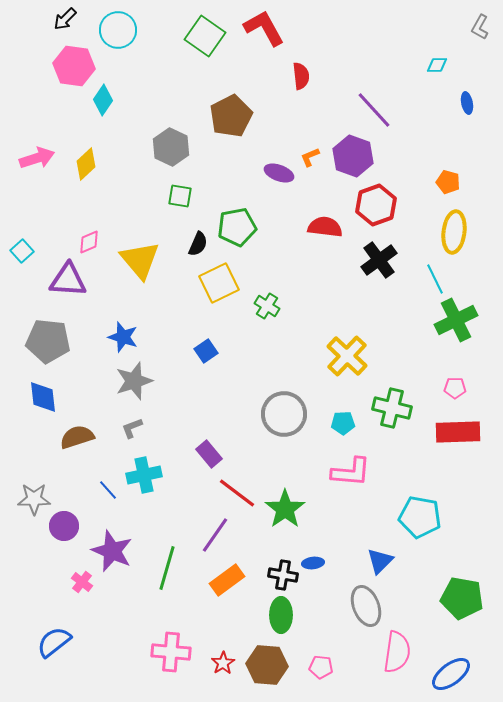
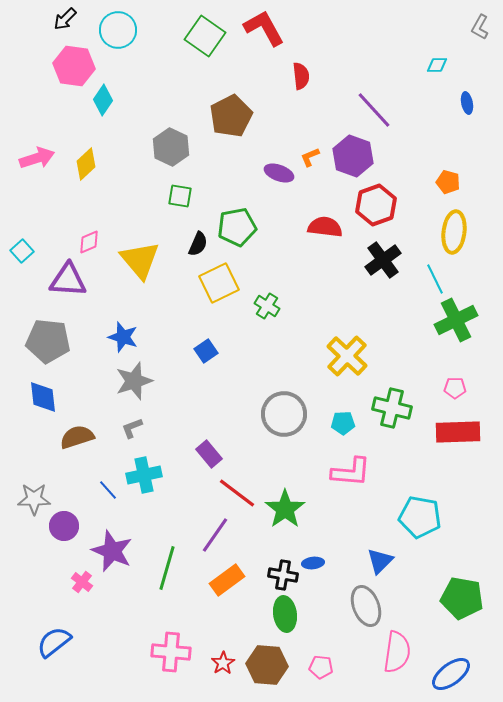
black cross at (379, 260): moved 4 px right
green ellipse at (281, 615): moved 4 px right, 1 px up; rotated 8 degrees counterclockwise
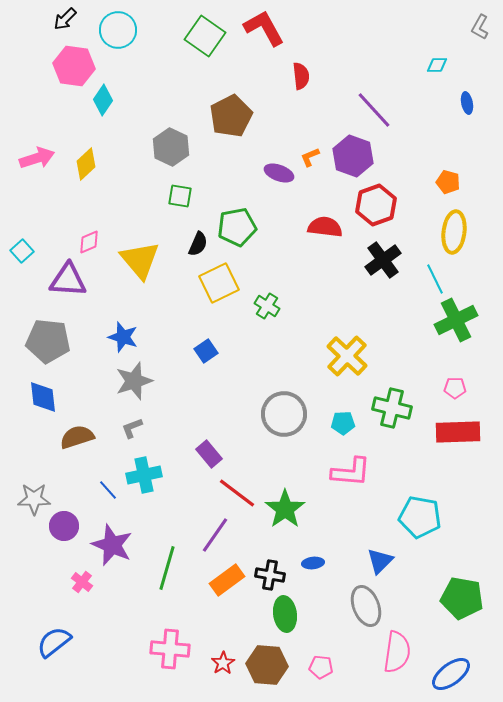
purple star at (112, 551): moved 6 px up
black cross at (283, 575): moved 13 px left
pink cross at (171, 652): moved 1 px left, 3 px up
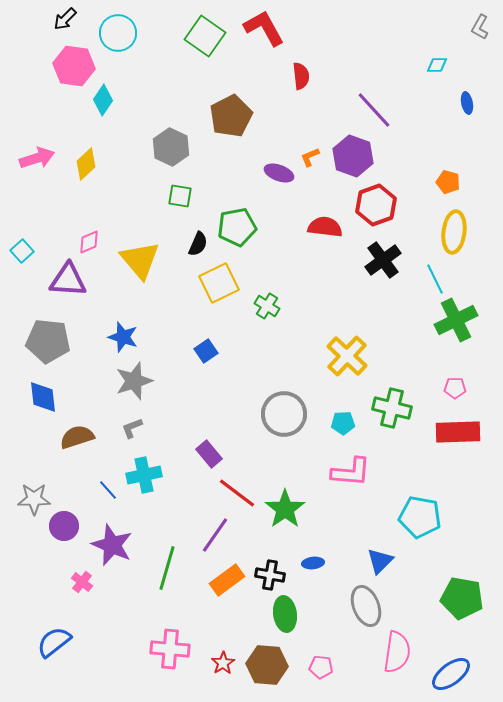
cyan circle at (118, 30): moved 3 px down
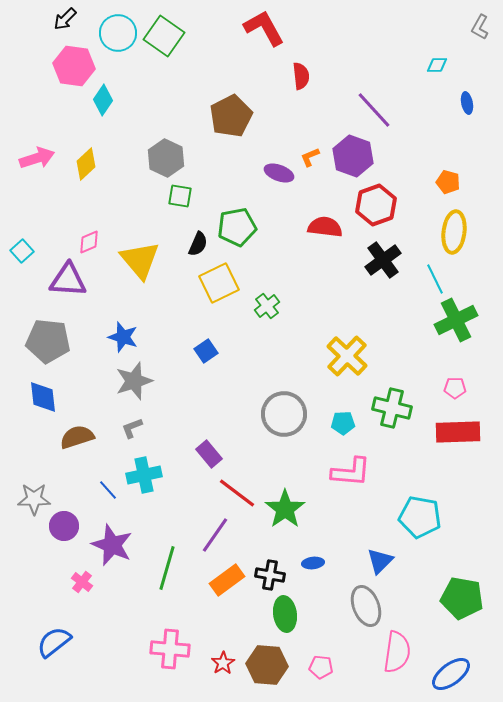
green square at (205, 36): moved 41 px left
gray hexagon at (171, 147): moved 5 px left, 11 px down
green cross at (267, 306): rotated 20 degrees clockwise
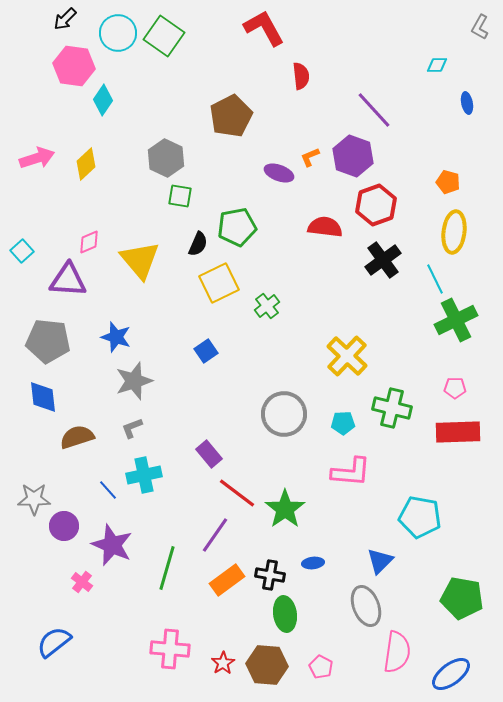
blue star at (123, 337): moved 7 px left
pink pentagon at (321, 667): rotated 20 degrees clockwise
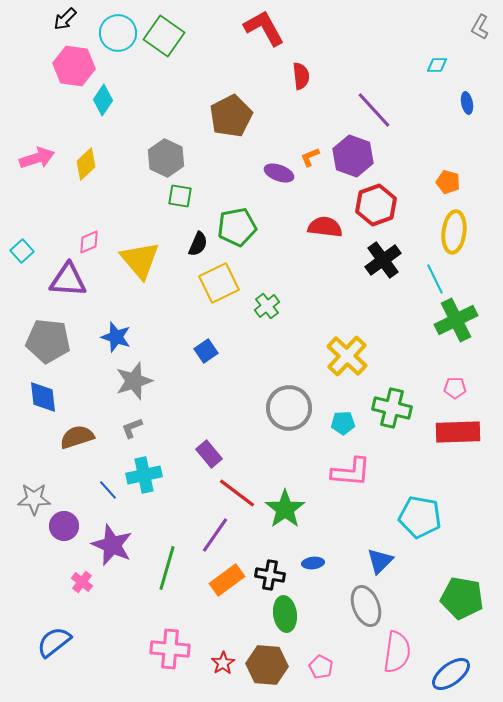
gray circle at (284, 414): moved 5 px right, 6 px up
